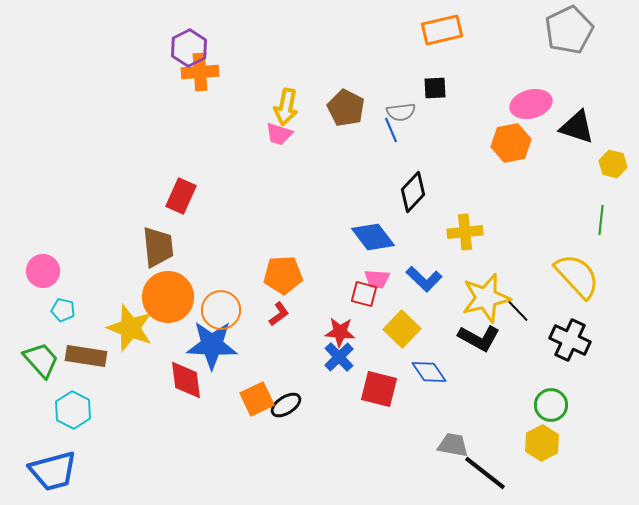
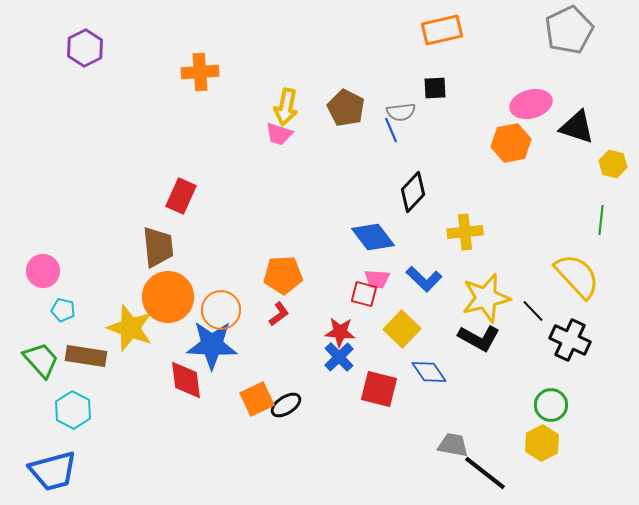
purple hexagon at (189, 48): moved 104 px left
black line at (518, 311): moved 15 px right
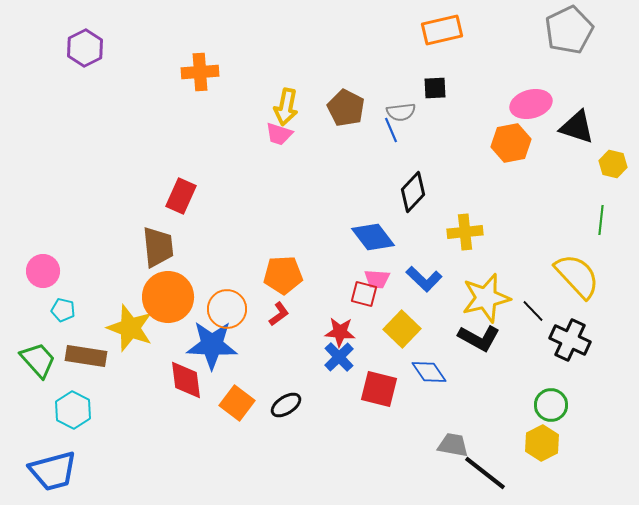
orange circle at (221, 310): moved 6 px right, 1 px up
green trapezoid at (41, 360): moved 3 px left
orange square at (257, 399): moved 20 px left, 4 px down; rotated 28 degrees counterclockwise
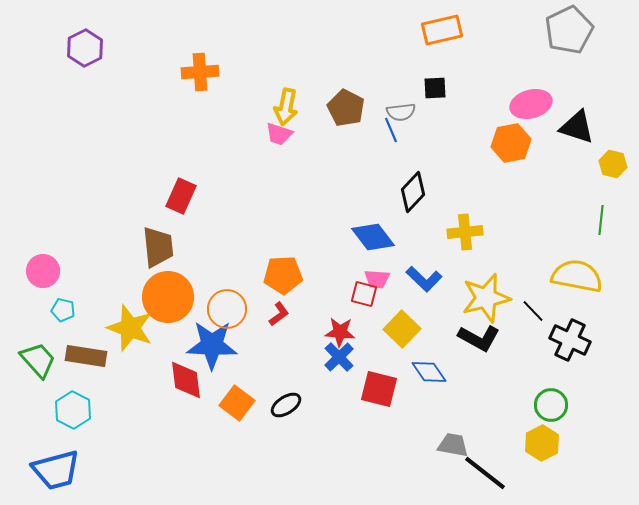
yellow semicircle at (577, 276): rotated 36 degrees counterclockwise
blue trapezoid at (53, 471): moved 3 px right, 1 px up
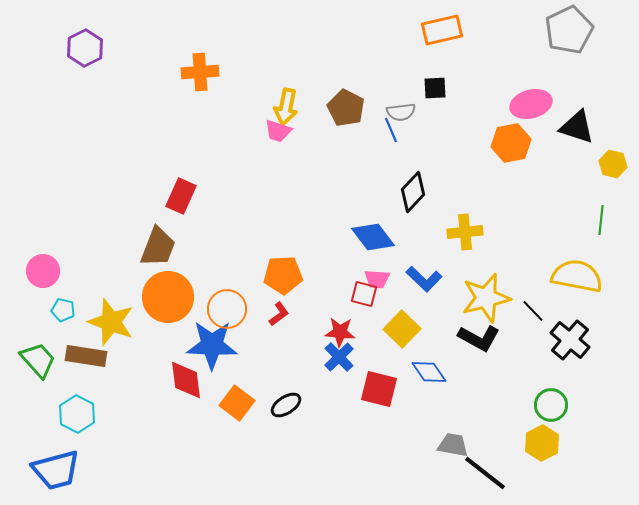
pink trapezoid at (279, 134): moved 1 px left, 3 px up
brown trapezoid at (158, 247): rotated 27 degrees clockwise
yellow star at (130, 328): moved 19 px left, 6 px up
black cross at (570, 340): rotated 15 degrees clockwise
cyan hexagon at (73, 410): moved 4 px right, 4 px down
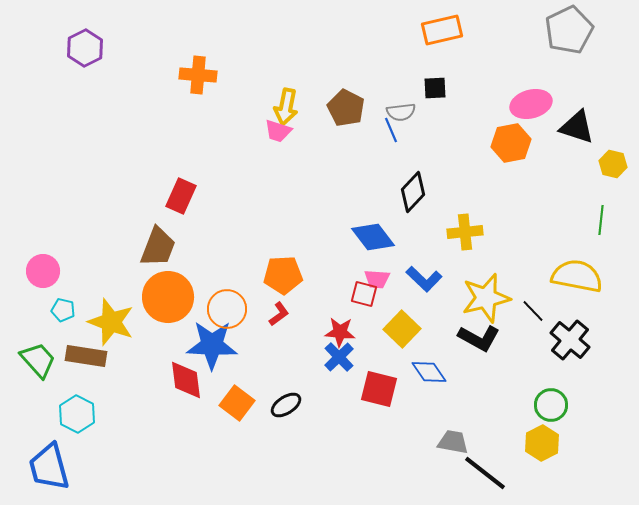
orange cross at (200, 72): moved 2 px left, 3 px down; rotated 9 degrees clockwise
gray trapezoid at (453, 445): moved 3 px up
blue trapezoid at (56, 470): moved 7 px left, 3 px up; rotated 90 degrees clockwise
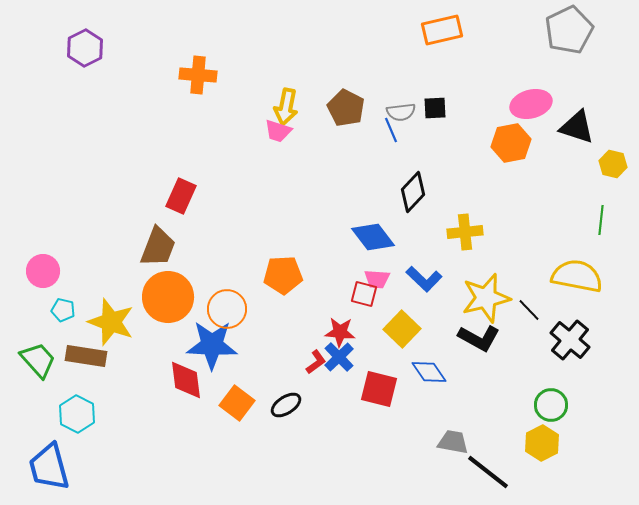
black square at (435, 88): moved 20 px down
black line at (533, 311): moved 4 px left, 1 px up
red L-shape at (279, 314): moved 37 px right, 48 px down
black line at (485, 473): moved 3 px right, 1 px up
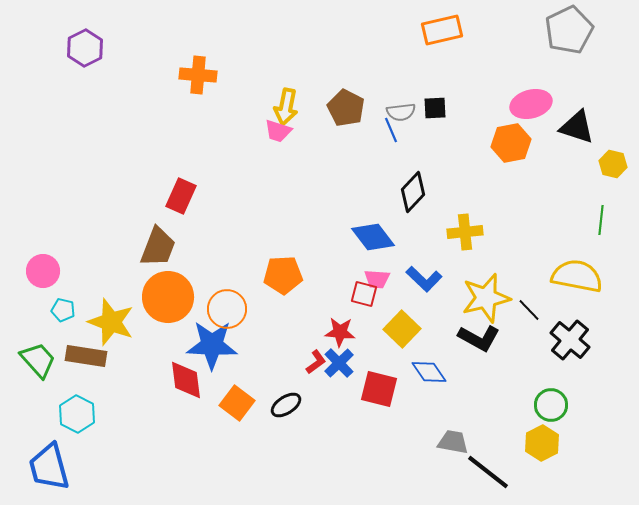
blue cross at (339, 357): moved 6 px down
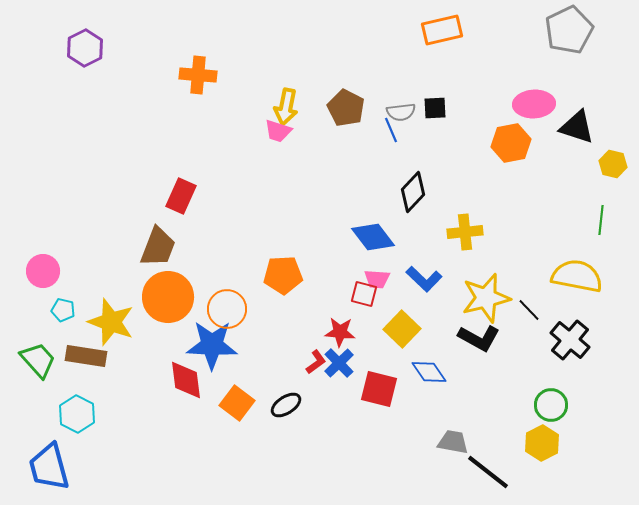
pink ellipse at (531, 104): moved 3 px right; rotated 12 degrees clockwise
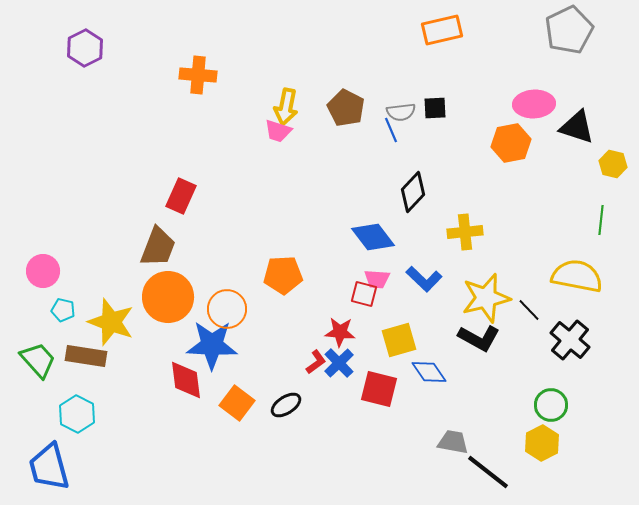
yellow square at (402, 329): moved 3 px left, 11 px down; rotated 30 degrees clockwise
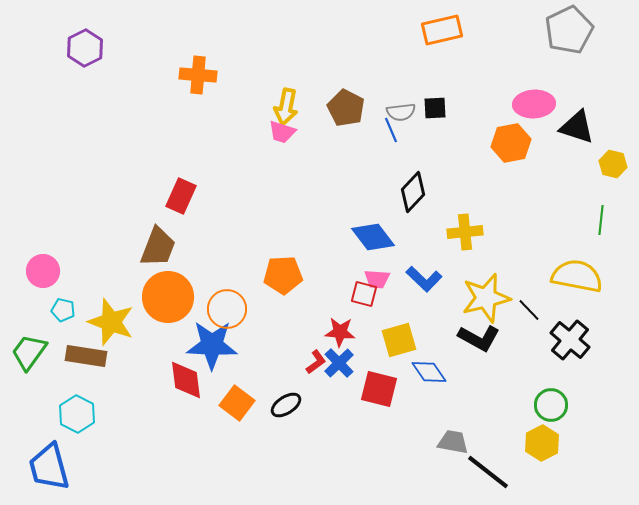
pink trapezoid at (278, 131): moved 4 px right, 1 px down
green trapezoid at (38, 360): moved 9 px left, 8 px up; rotated 102 degrees counterclockwise
